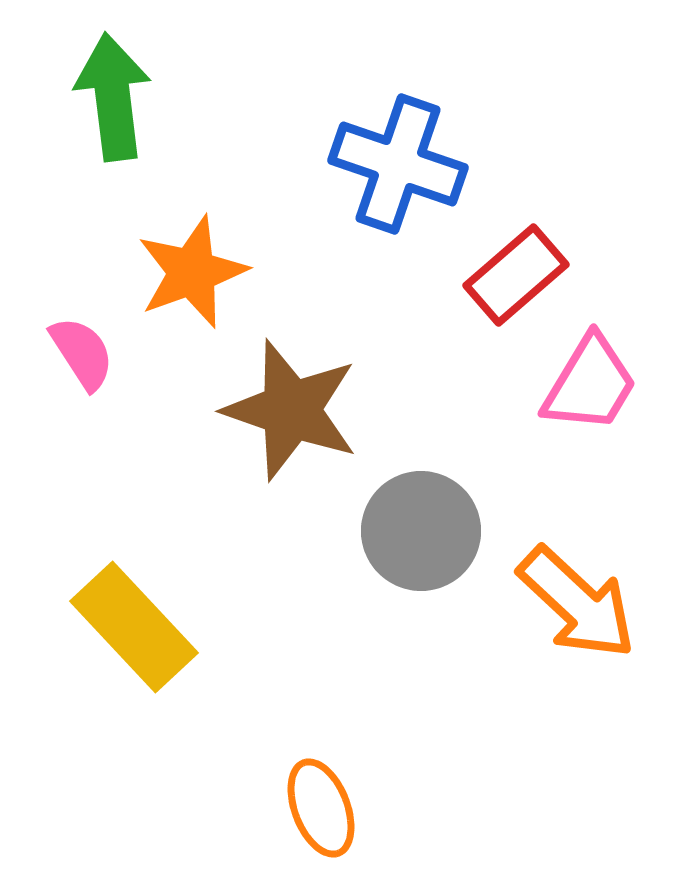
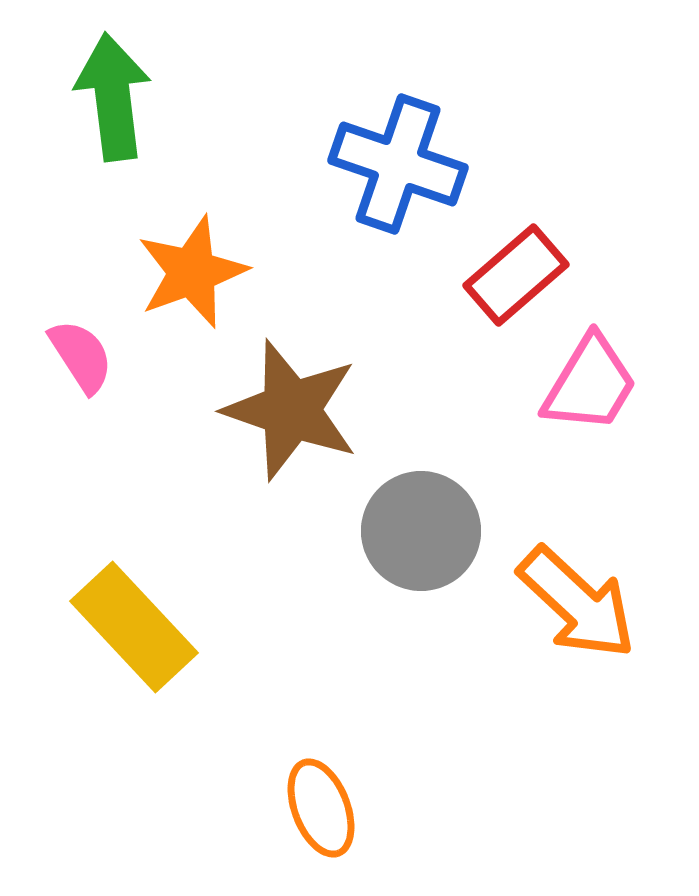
pink semicircle: moved 1 px left, 3 px down
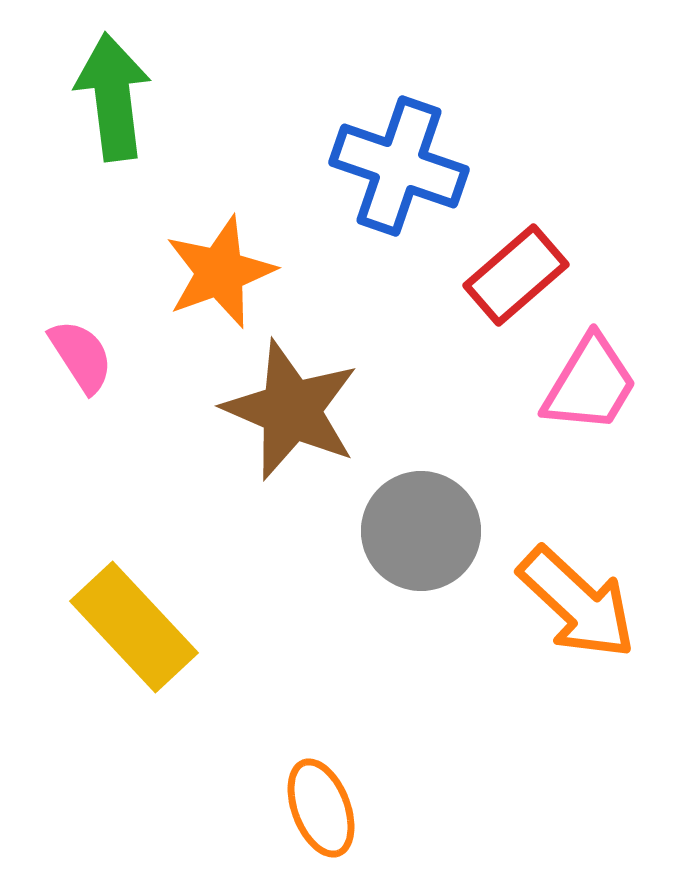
blue cross: moved 1 px right, 2 px down
orange star: moved 28 px right
brown star: rotated 4 degrees clockwise
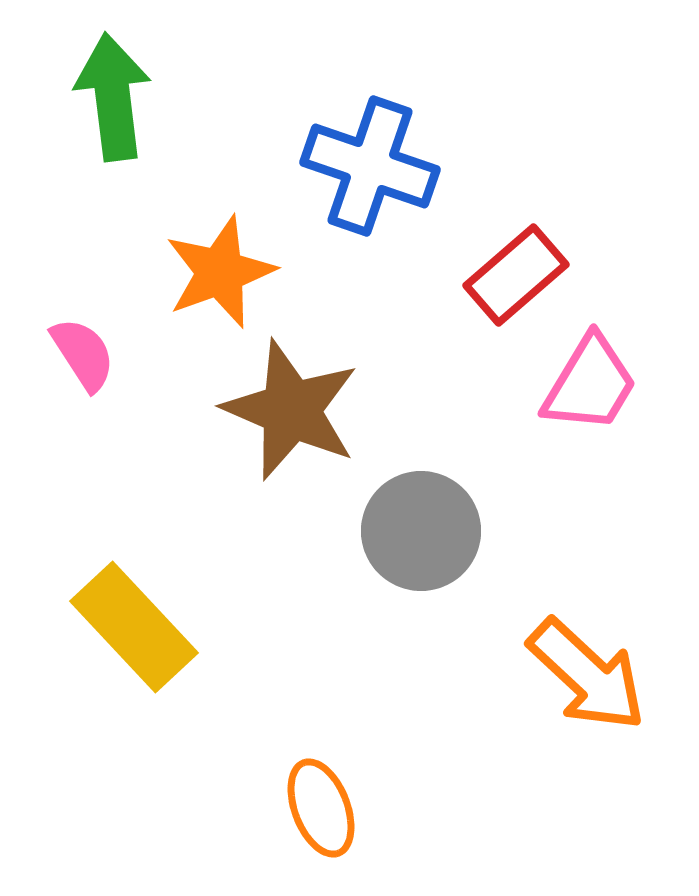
blue cross: moved 29 px left
pink semicircle: moved 2 px right, 2 px up
orange arrow: moved 10 px right, 72 px down
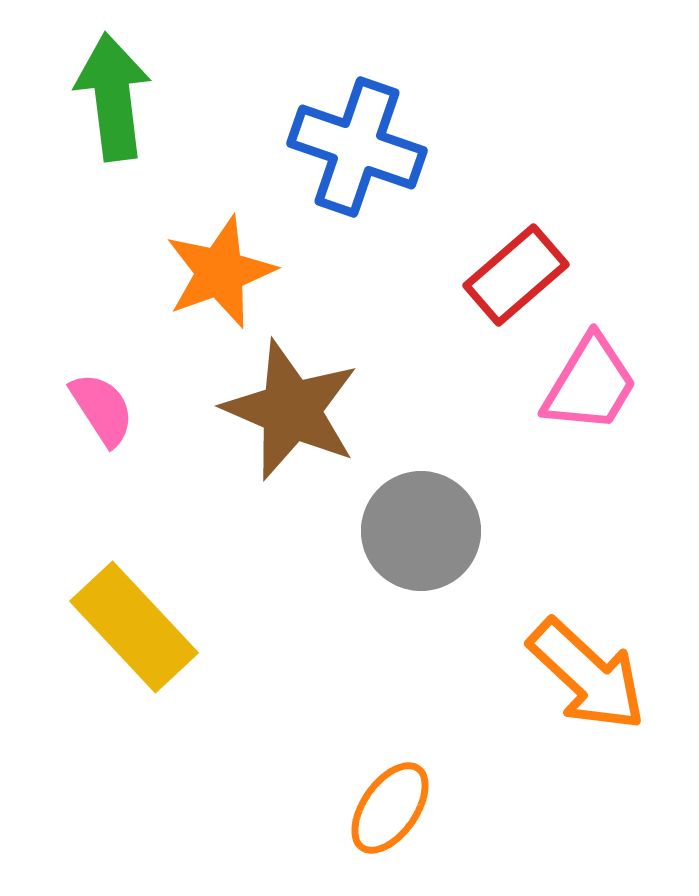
blue cross: moved 13 px left, 19 px up
pink semicircle: moved 19 px right, 55 px down
orange ellipse: moved 69 px right; rotated 56 degrees clockwise
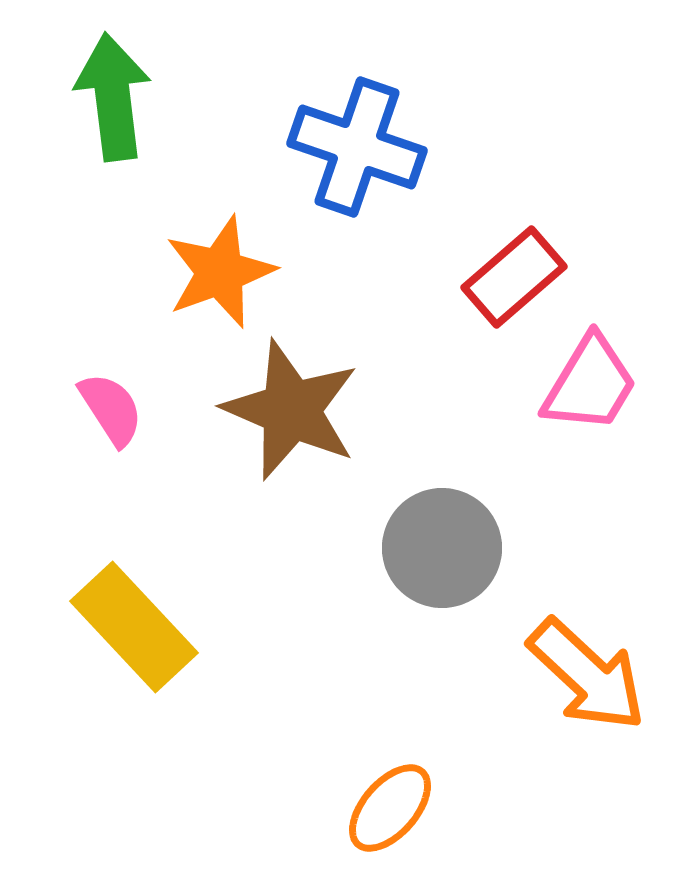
red rectangle: moved 2 px left, 2 px down
pink semicircle: moved 9 px right
gray circle: moved 21 px right, 17 px down
orange ellipse: rotated 6 degrees clockwise
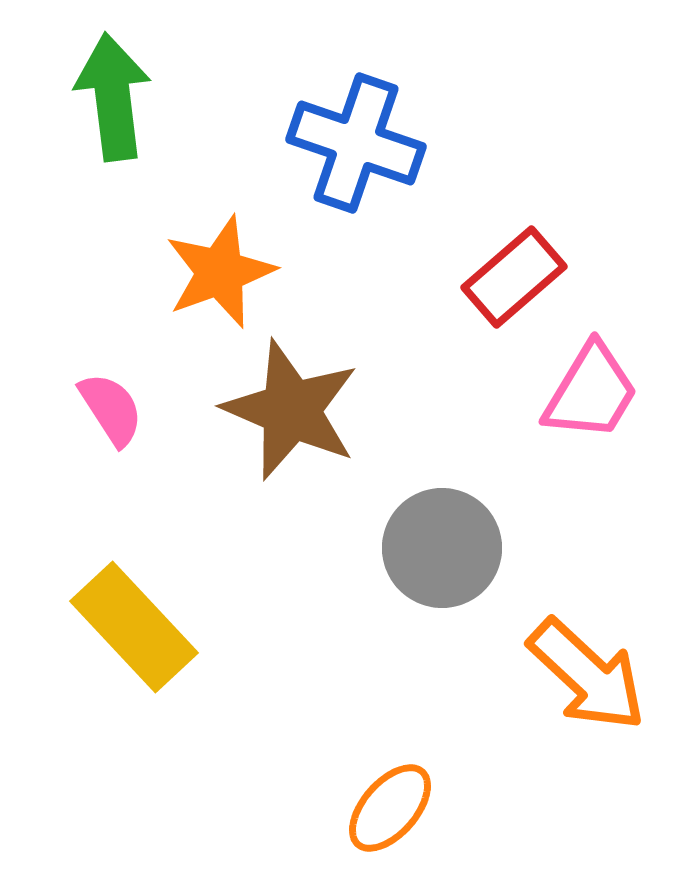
blue cross: moved 1 px left, 4 px up
pink trapezoid: moved 1 px right, 8 px down
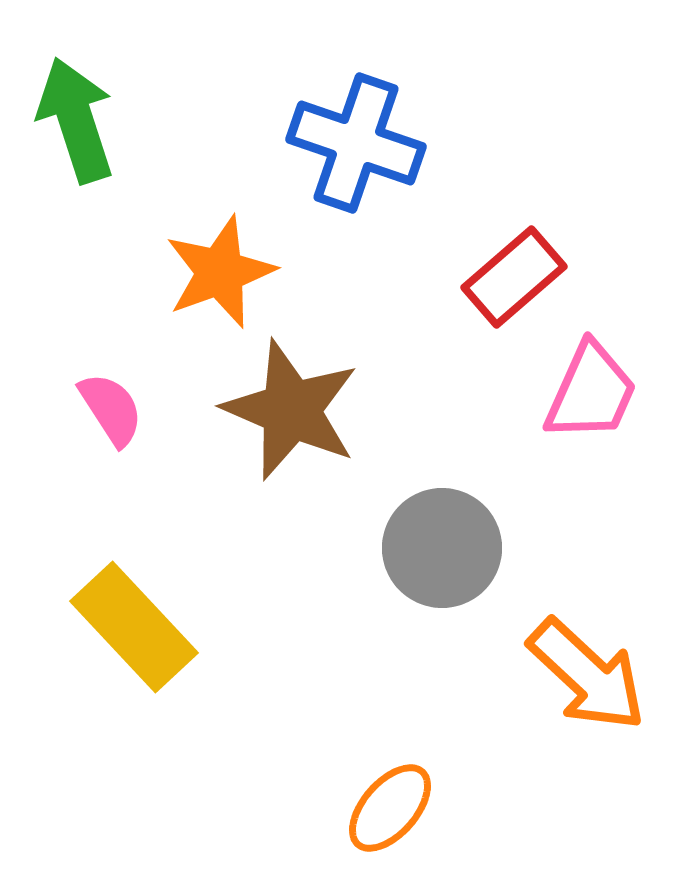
green arrow: moved 37 px left, 23 px down; rotated 11 degrees counterclockwise
pink trapezoid: rotated 7 degrees counterclockwise
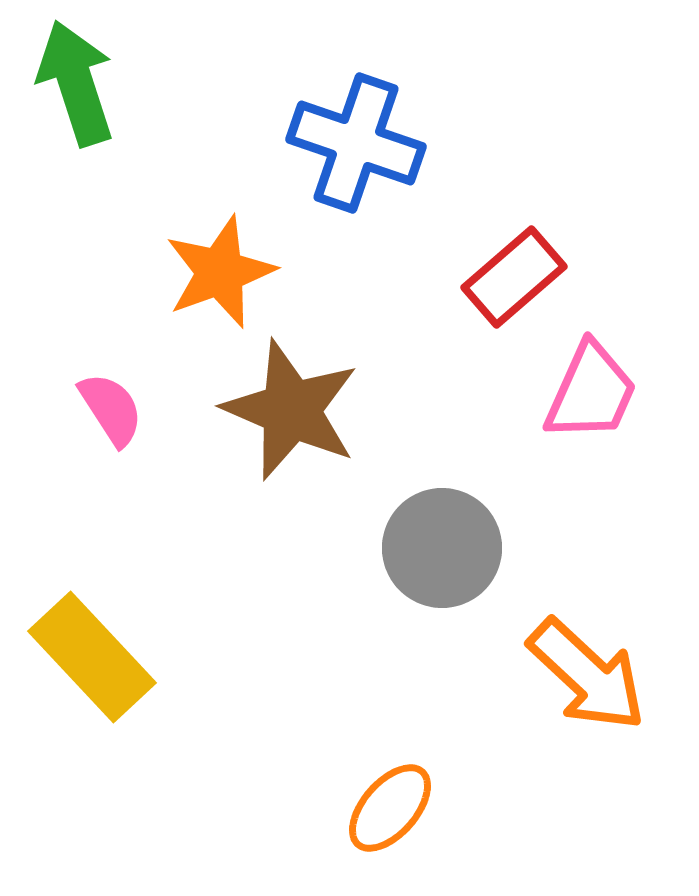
green arrow: moved 37 px up
yellow rectangle: moved 42 px left, 30 px down
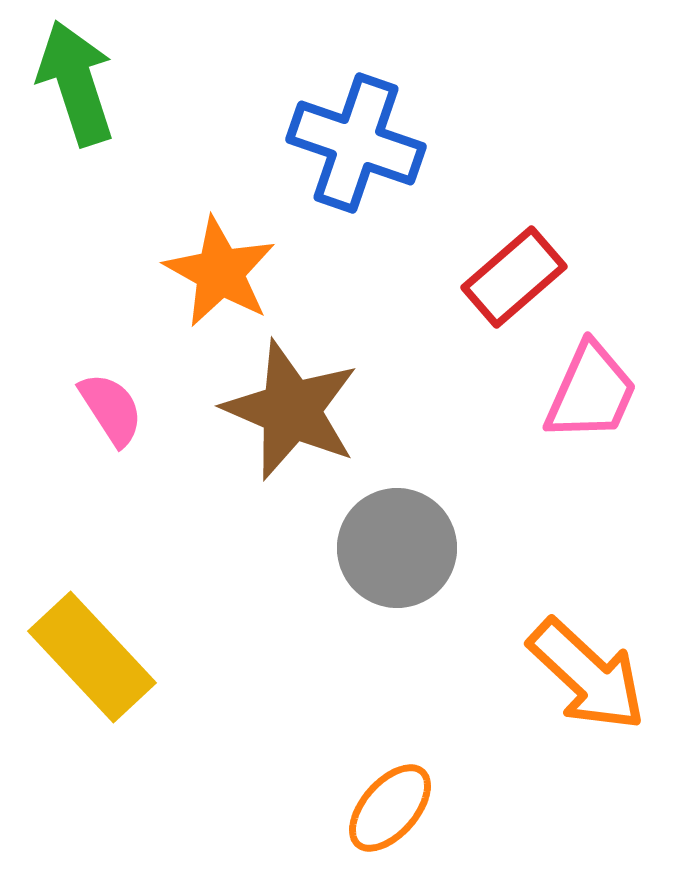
orange star: rotated 23 degrees counterclockwise
gray circle: moved 45 px left
